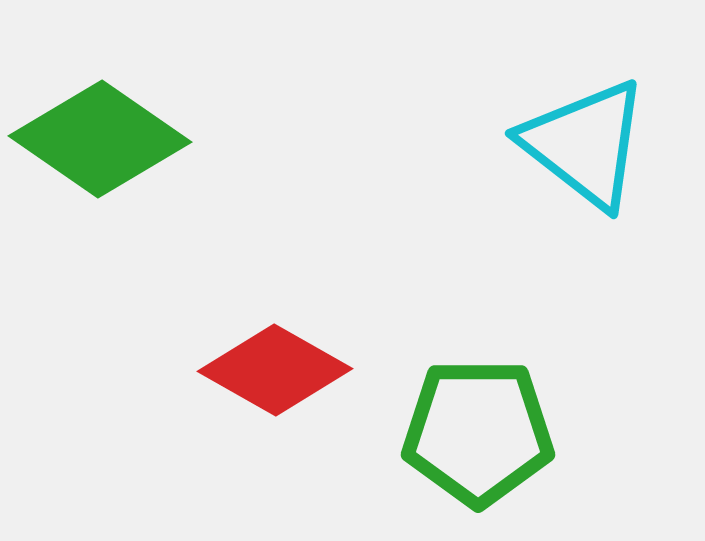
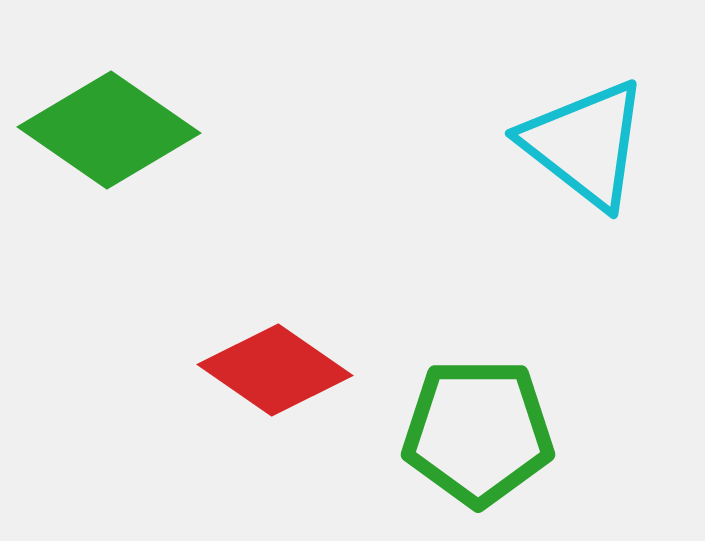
green diamond: moved 9 px right, 9 px up
red diamond: rotated 5 degrees clockwise
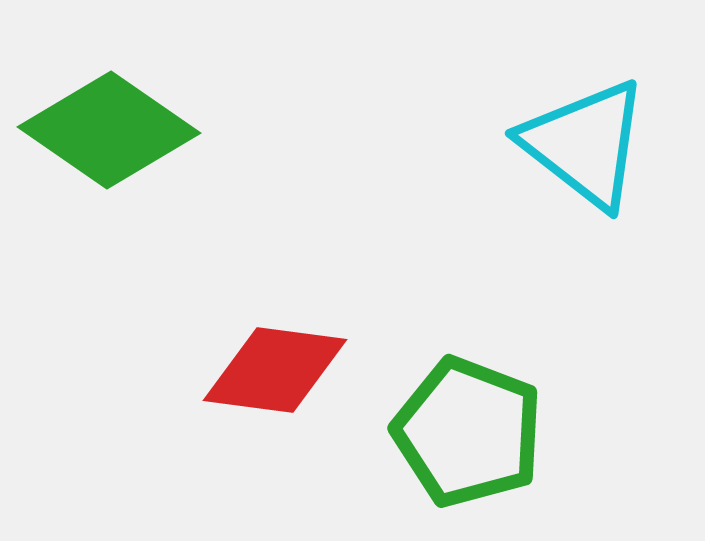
red diamond: rotated 27 degrees counterclockwise
green pentagon: moved 10 px left; rotated 21 degrees clockwise
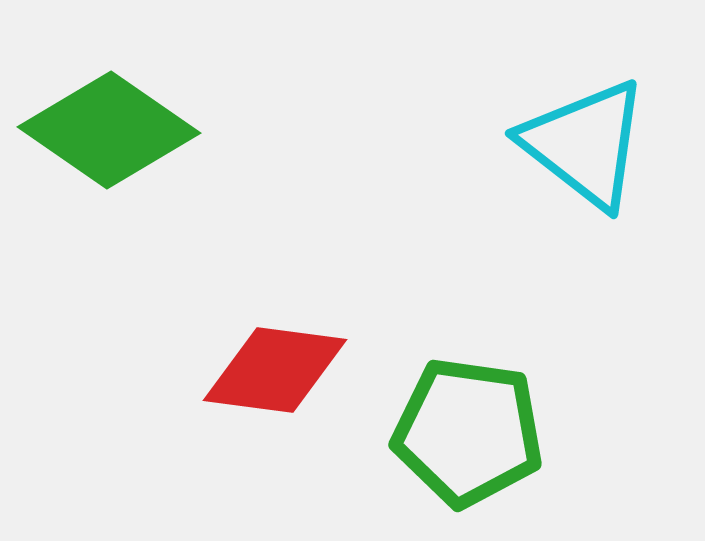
green pentagon: rotated 13 degrees counterclockwise
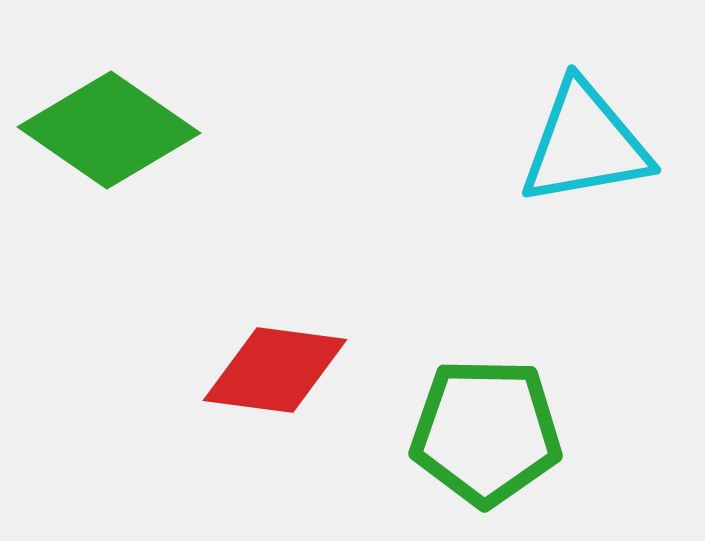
cyan triangle: rotated 48 degrees counterclockwise
green pentagon: moved 18 px right; rotated 7 degrees counterclockwise
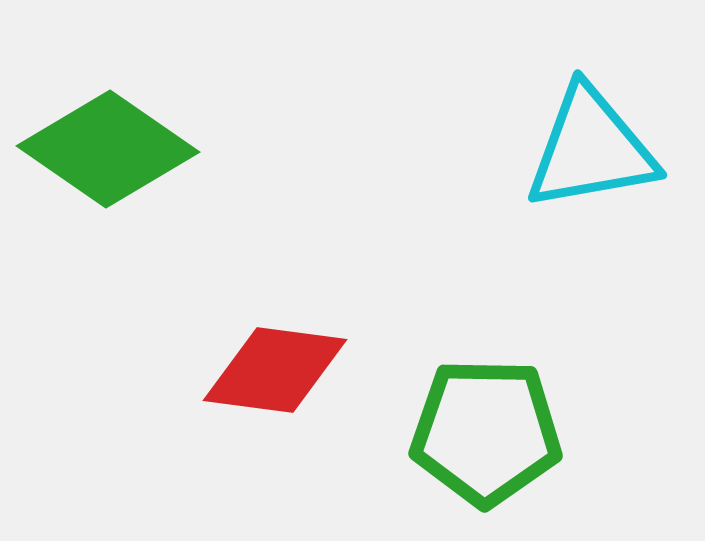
green diamond: moved 1 px left, 19 px down
cyan triangle: moved 6 px right, 5 px down
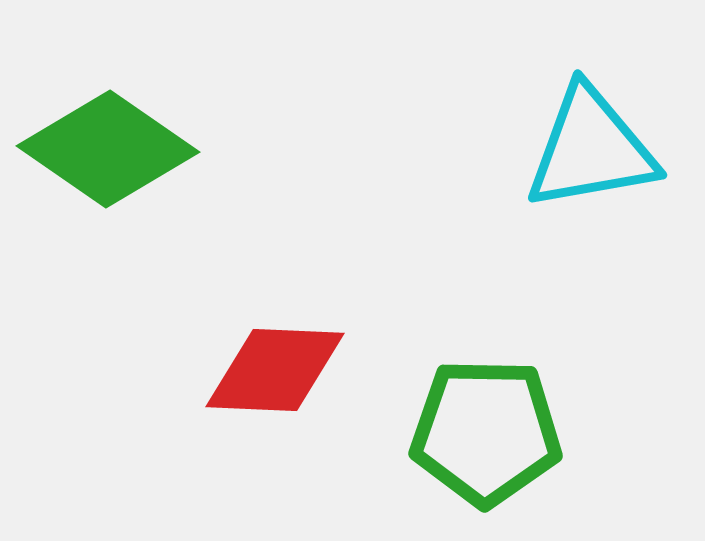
red diamond: rotated 5 degrees counterclockwise
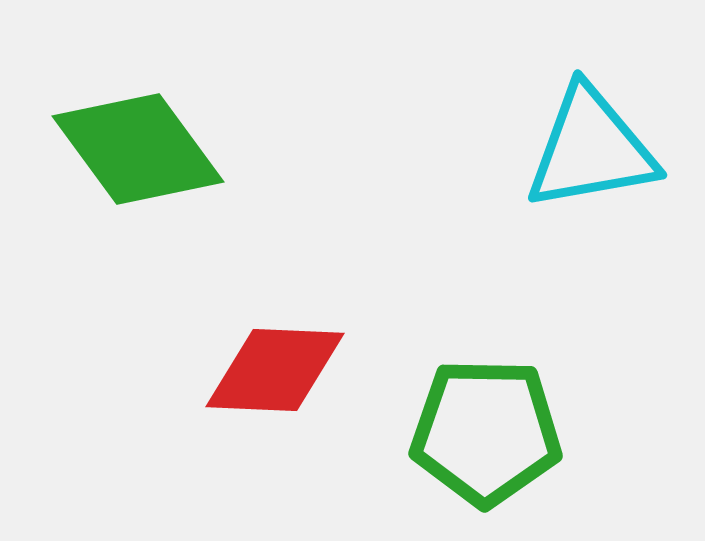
green diamond: moved 30 px right; rotated 19 degrees clockwise
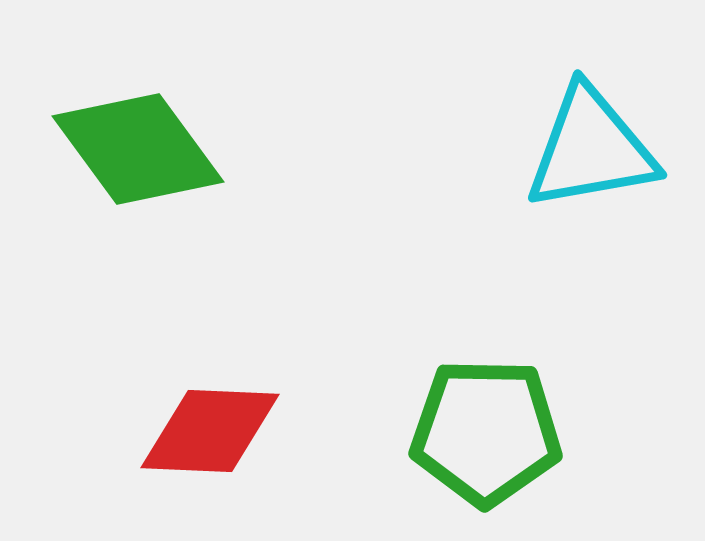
red diamond: moved 65 px left, 61 px down
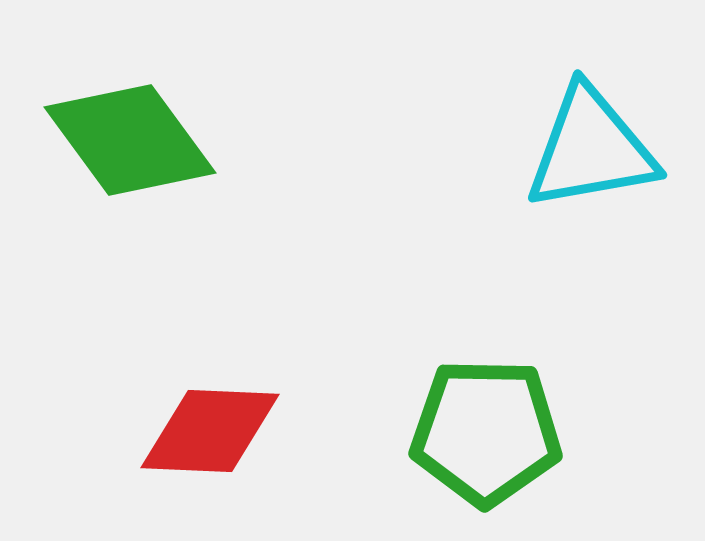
green diamond: moved 8 px left, 9 px up
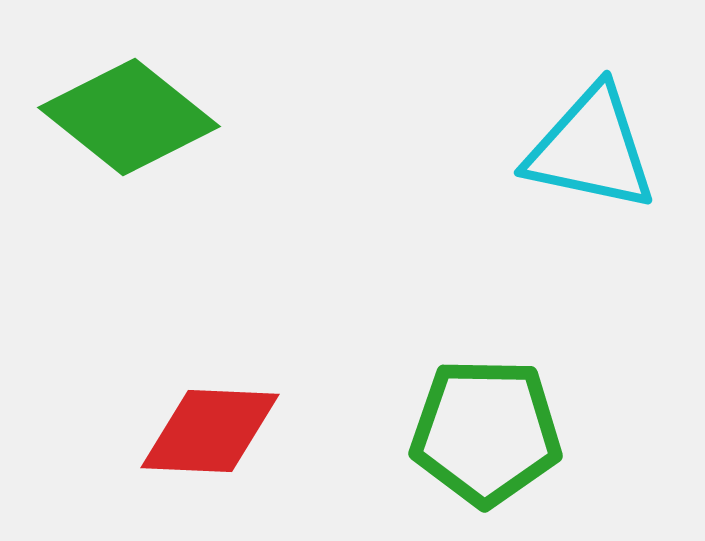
green diamond: moved 1 px left, 23 px up; rotated 15 degrees counterclockwise
cyan triangle: rotated 22 degrees clockwise
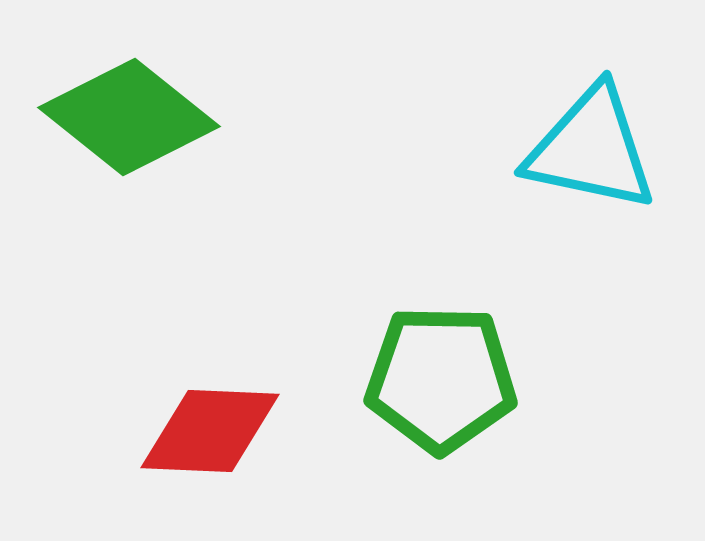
green pentagon: moved 45 px left, 53 px up
